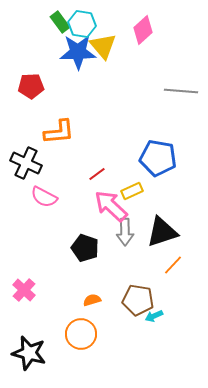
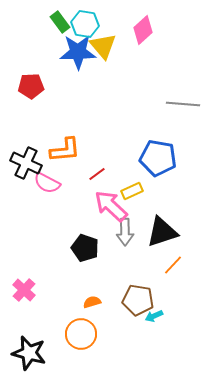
cyan hexagon: moved 3 px right
gray line: moved 2 px right, 13 px down
orange L-shape: moved 6 px right, 18 px down
pink semicircle: moved 3 px right, 14 px up
orange semicircle: moved 2 px down
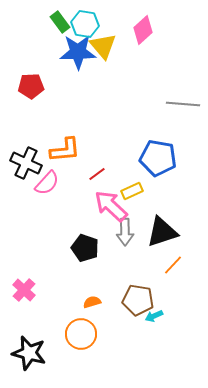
pink semicircle: rotated 76 degrees counterclockwise
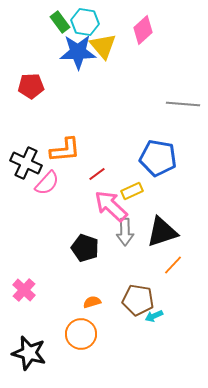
cyan hexagon: moved 2 px up
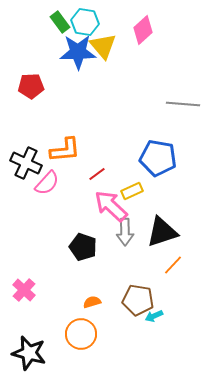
black pentagon: moved 2 px left, 1 px up
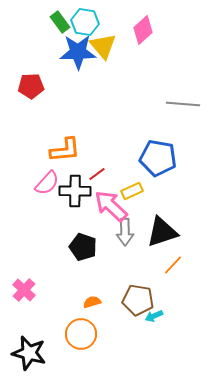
black cross: moved 49 px right, 28 px down; rotated 24 degrees counterclockwise
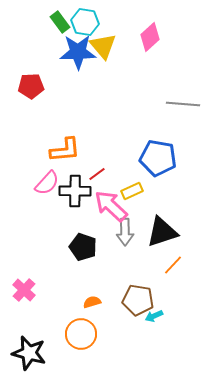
pink diamond: moved 7 px right, 7 px down
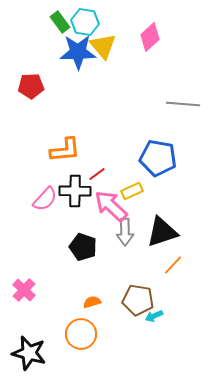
pink semicircle: moved 2 px left, 16 px down
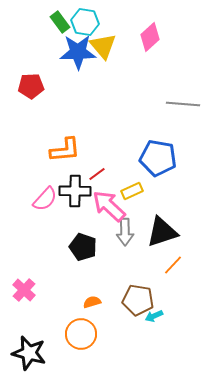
pink arrow: moved 2 px left
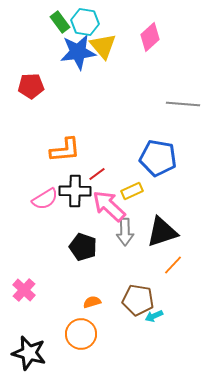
blue star: rotated 6 degrees counterclockwise
pink semicircle: rotated 16 degrees clockwise
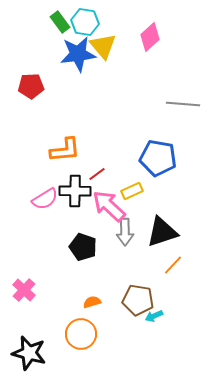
blue star: moved 2 px down
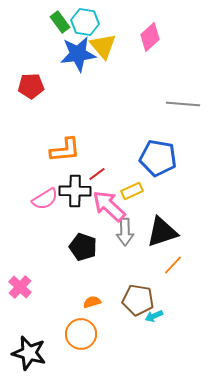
pink cross: moved 4 px left, 3 px up
